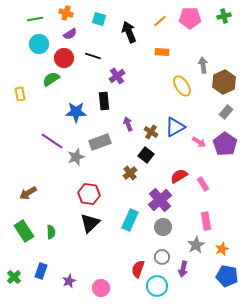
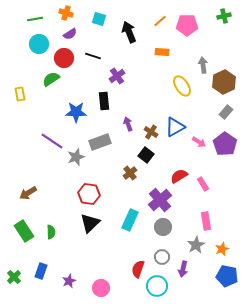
pink pentagon at (190, 18): moved 3 px left, 7 px down
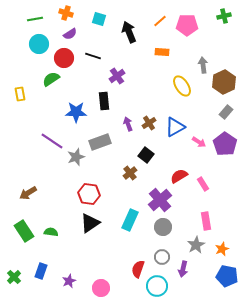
brown cross at (151, 132): moved 2 px left, 9 px up; rotated 24 degrees clockwise
black triangle at (90, 223): rotated 10 degrees clockwise
green semicircle at (51, 232): rotated 80 degrees counterclockwise
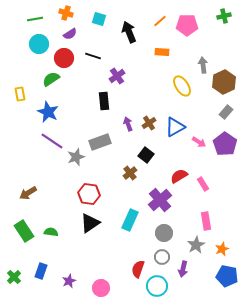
blue star at (76, 112): moved 28 px left; rotated 25 degrees clockwise
gray circle at (163, 227): moved 1 px right, 6 px down
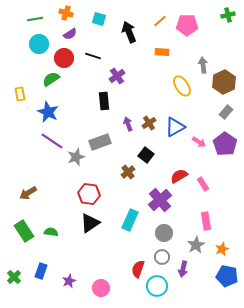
green cross at (224, 16): moved 4 px right, 1 px up
brown cross at (130, 173): moved 2 px left, 1 px up
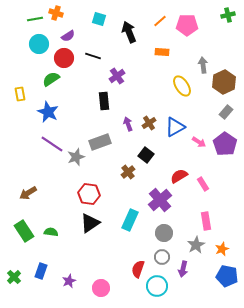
orange cross at (66, 13): moved 10 px left
purple semicircle at (70, 34): moved 2 px left, 2 px down
purple line at (52, 141): moved 3 px down
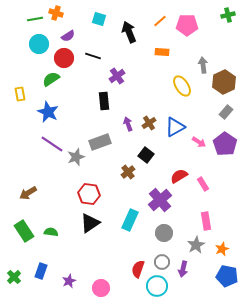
gray circle at (162, 257): moved 5 px down
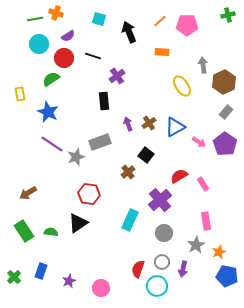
black triangle at (90, 223): moved 12 px left
orange star at (222, 249): moved 3 px left, 3 px down
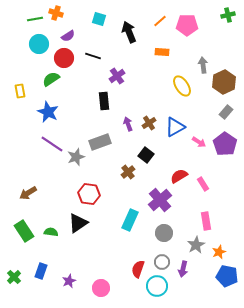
yellow rectangle at (20, 94): moved 3 px up
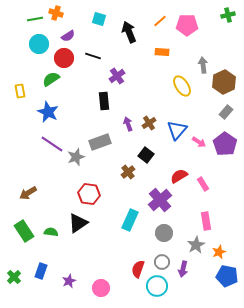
blue triangle at (175, 127): moved 2 px right, 3 px down; rotated 20 degrees counterclockwise
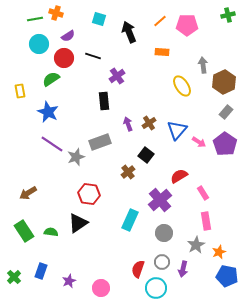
pink rectangle at (203, 184): moved 9 px down
cyan circle at (157, 286): moved 1 px left, 2 px down
